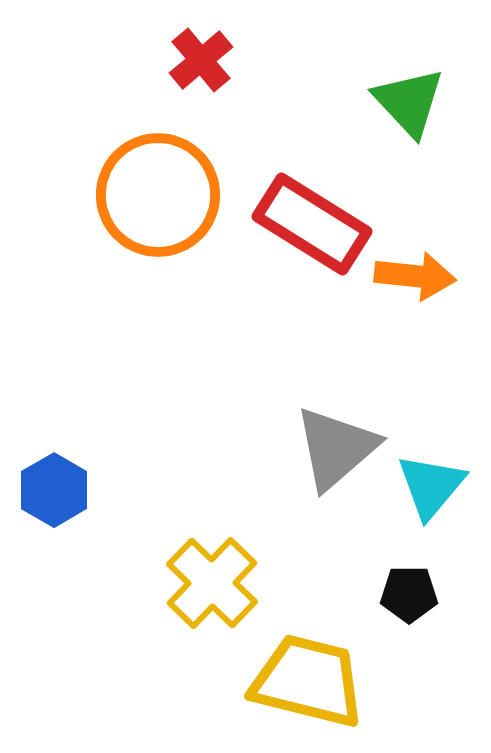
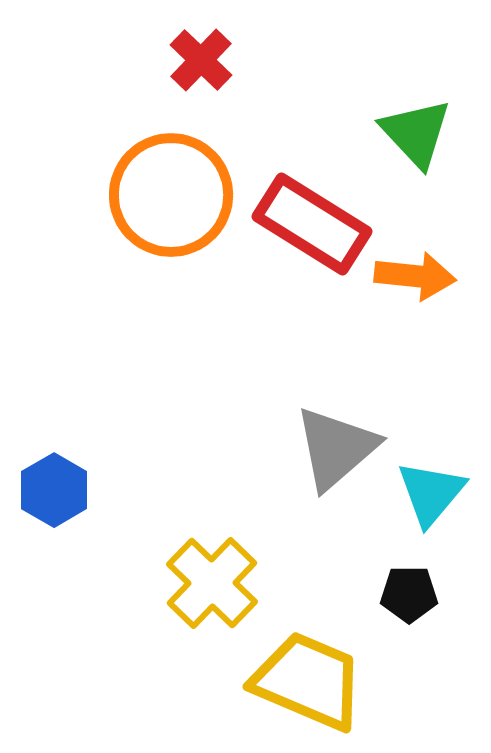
red cross: rotated 6 degrees counterclockwise
green triangle: moved 7 px right, 31 px down
orange circle: moved 13 px right
cyan triangle: moved 7 px down
yellow trapezoid: rotated 9 degrees clockwise
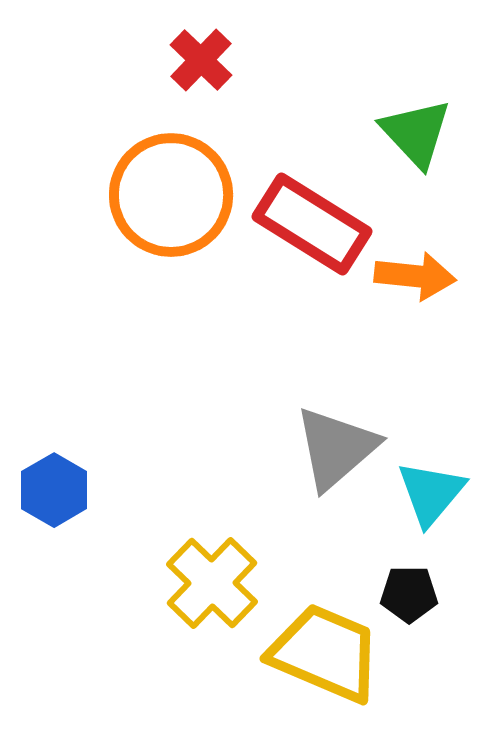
yellow trapezoid: moved 17 px right, 28 px up
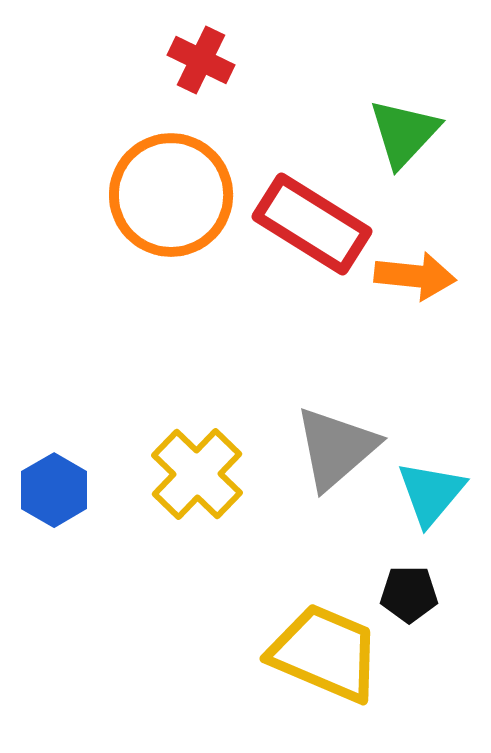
red cross: rotated 18 degrees counterclockwise
green triangle: moved 12 px left; rotated 26 degrees clockwise
yellow cross: moved 15 px left, 109 px up
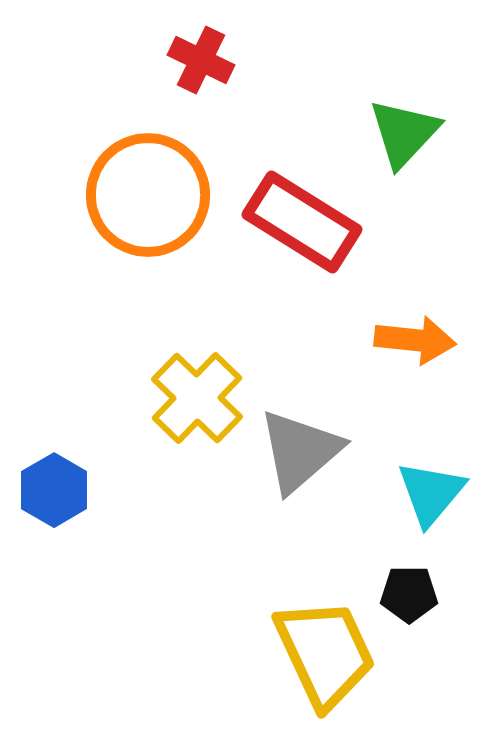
orange circle: moved 23 px left
red rectangle: moved 10 px left, 2 px up
orange arrow: moved 64 px down
gray triangle: moved 36 px left, 3 px down
yellow cross: moved 76 px up
yellow trapezoid: rotated 42 degrees clockwise
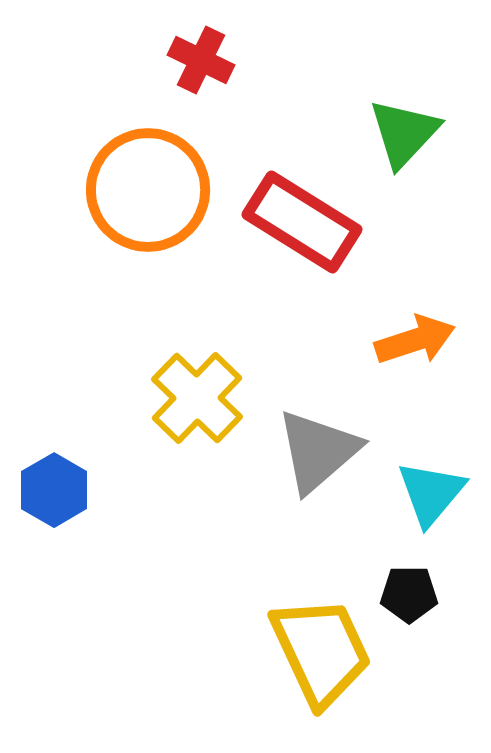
orange circle: moved 5 px up
orange arrow: rotated 24 degrees counterclockwise
gray triangle: moved 18 px right
yellow trapezoid: moved 4 px left, 2 px up
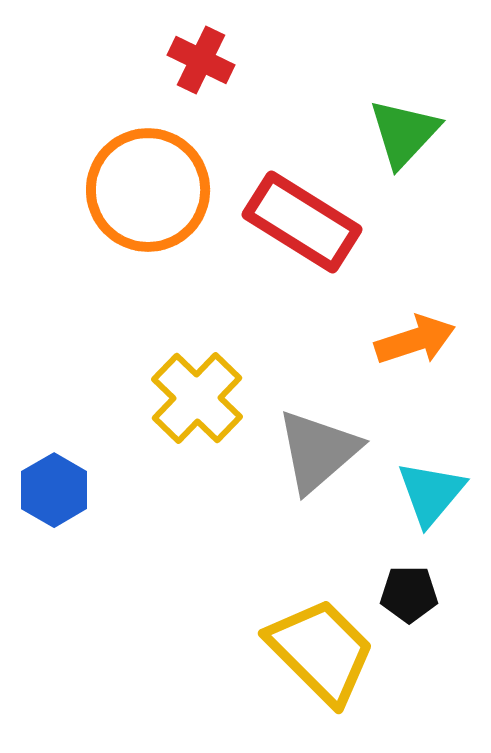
yellow trapezoid: rotated 20 degrees counterclockwise
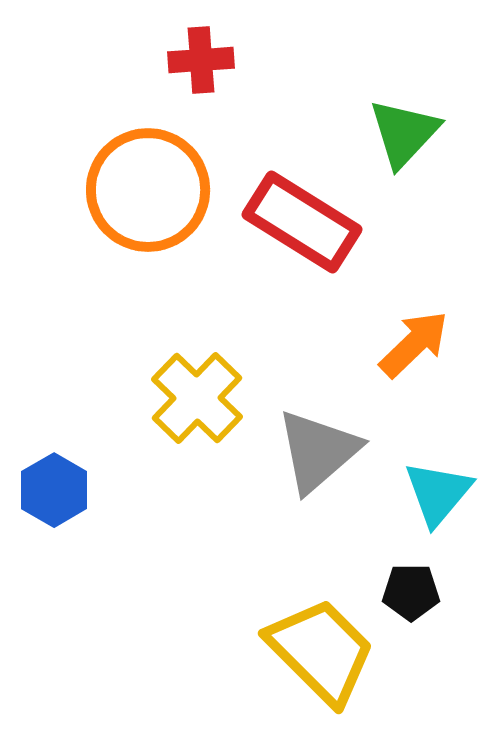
red cross: rotated 30 degrees counterclockwise
orange arrow: moved 1 px left, 4 px down; rotated 26 degrees counterclockwise
cyan triangle: moved 7 px right
black pentagon: moved 2 px right, 2 px up
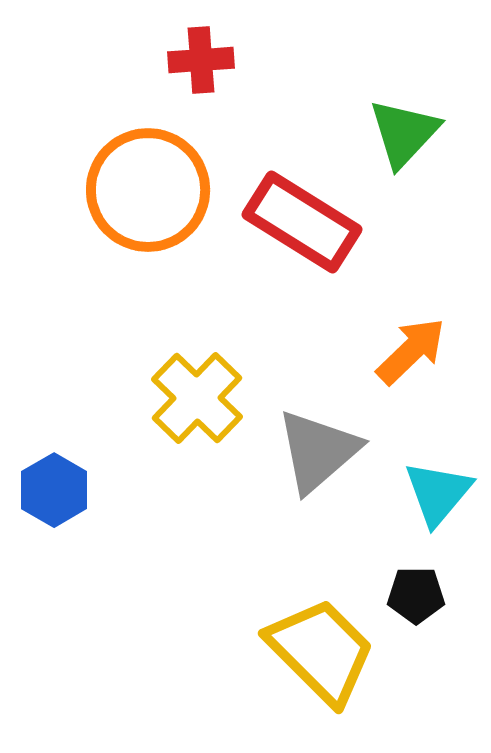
orange arrow: moved 3 px left, 7 px down
black pentagon: moved 5 px right, 3 px down
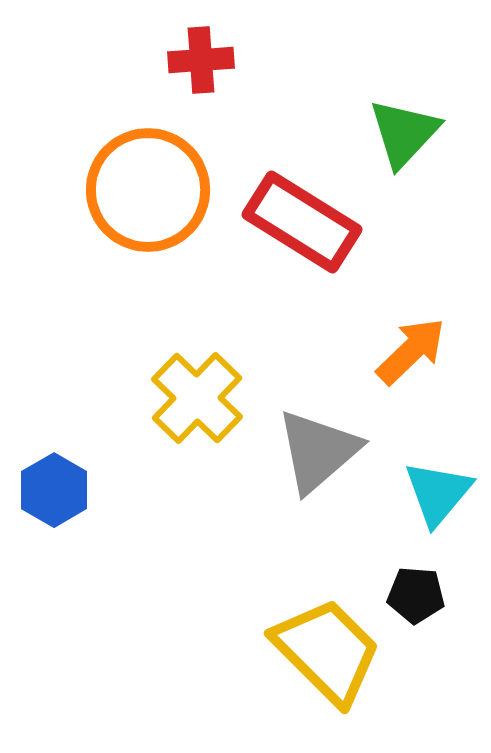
black pentagon: rotated 4 degrees clockwise
yellow trapezoid: moved 6 px right
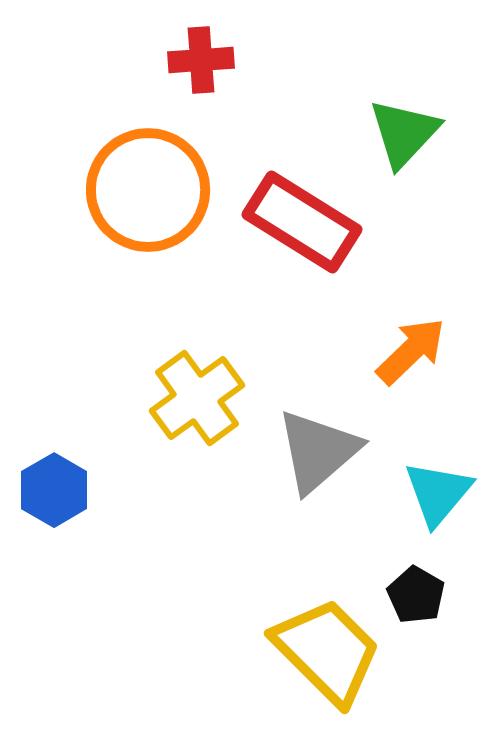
yellow cross: rotated 10 degrees clockwise
black pentagon: rotated 26 degrees clockwise
